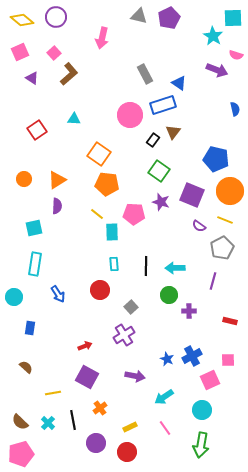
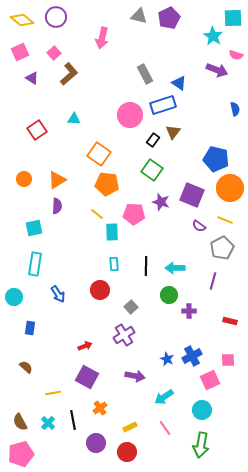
green square at (159, 171): moved 7 px left, 1 px up
orange circle at (230, 191): moved 3 px up
brown semicircle at (20, 422): rotated 18 degrees clockwise
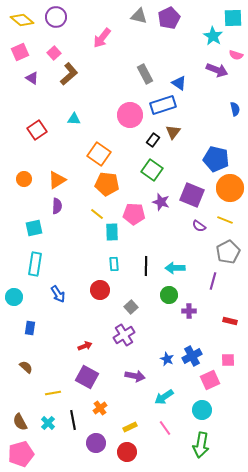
pink arrow at (102, 38): rotated 25 degrees clockwise
gray pentagon at (222, 248): moved 6 px right, 4 px down
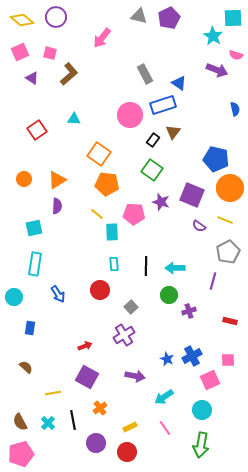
pink square at (54, 53): moved 4 px left; rotated 32 degrees counterclockwise
purple cross at (189, 311): rotated 16 degrees counterclockwise
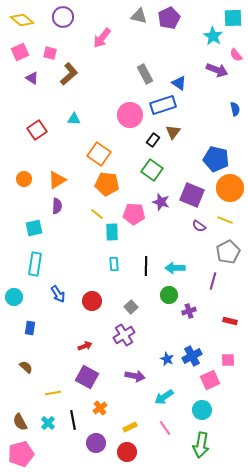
purple circle at (56, 17): moved 7 px right
pink semicircle at (236, 55): rotated 32 degrees clockwise
red circle at (100, 290): moved 8 px left, 11 px down
